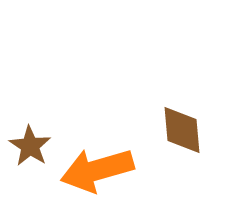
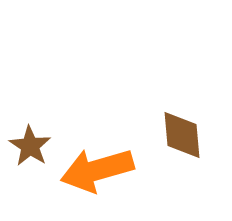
brown diamond: moved 5 px down
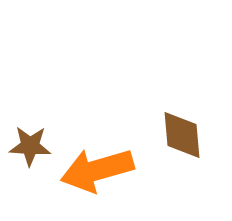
brown star: rotated 30 degrees counterclockwise
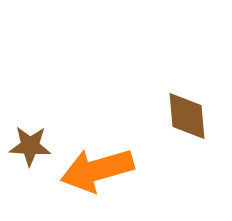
brown diamond: moved 5 px right, 19 px up
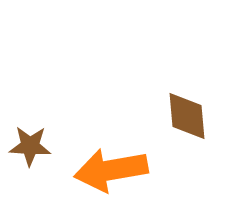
orange arrow: moved 14 px right; rotated 6 degrees clockwise
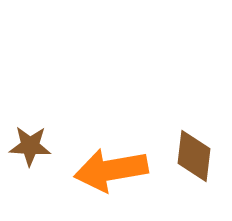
brown diamond: moved 7 px right, 40 px down; rotated 12 degrees clockwise
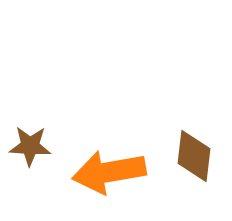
orange arrow: moved 2 px left, 2 px down
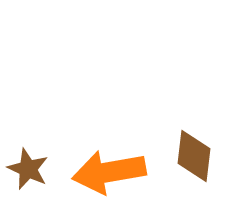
brown star: moved 2 px left, 23 px down; rotated 21 degrees clockwise
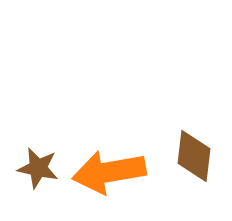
brown star: moved 10 px right, 1 px up; rotated 12 degrees counterclockwise
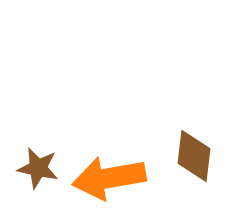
orange arrow: moved 6 px down
